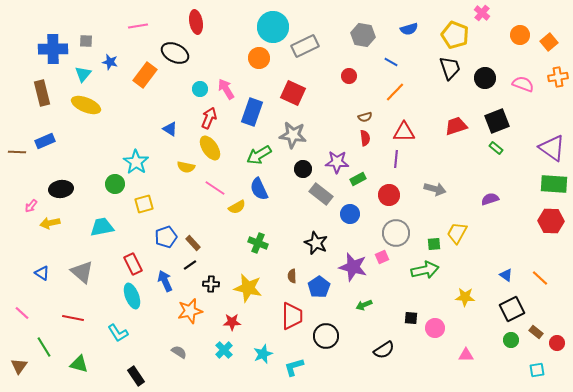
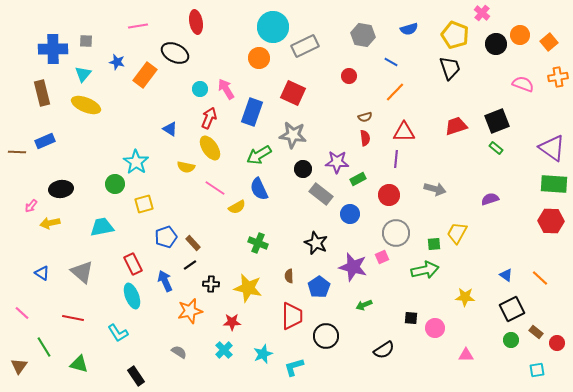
blue star at (110, 62): moved 7 px right
black circle at (485, 78): moved 11 px right, 34 px up
brown semicircle at (292, 276): moved 3 px left
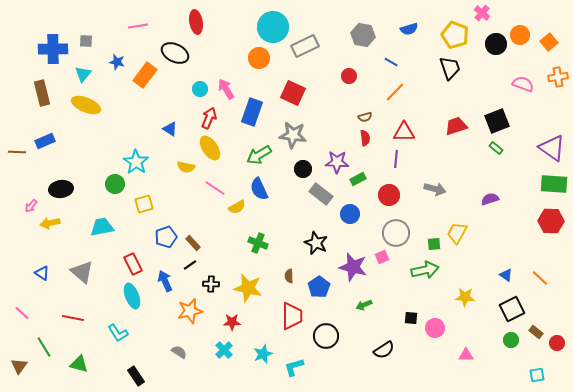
cyan square at (537, 370): moved 5 px down
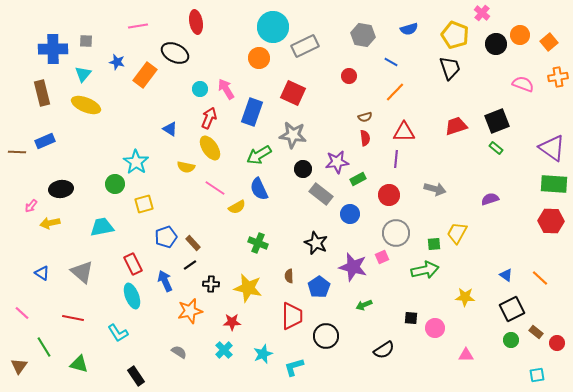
purple star at (337, 162): rotated 10 degrees counterclockwise
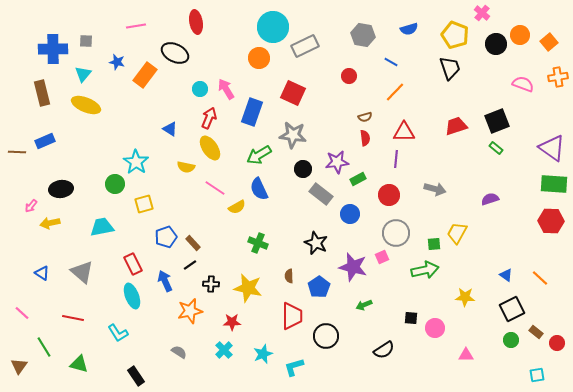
pink line at (138, 26): moved 2 px left
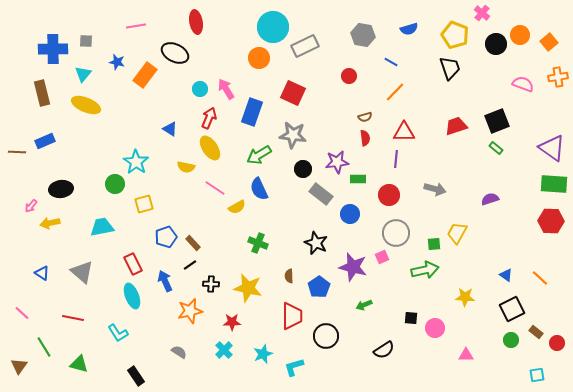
green rectangle at (358, 179): rotated 28 degrees clockwise
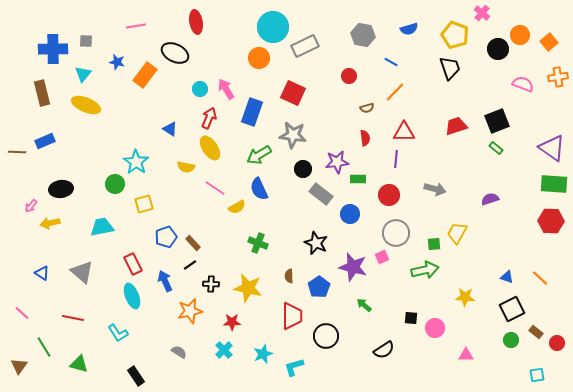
black circle at (496, 44): moved 2 px right, 5 px down
brown semicircle at (365, 117): moved 2 px right, 9 px up
blue triangle at (506, 275): moved 1 px right, 2 px down; rotated 16 degrees counterclockwise
green arrow at (364, 305): rotated 63 degrees clockwise
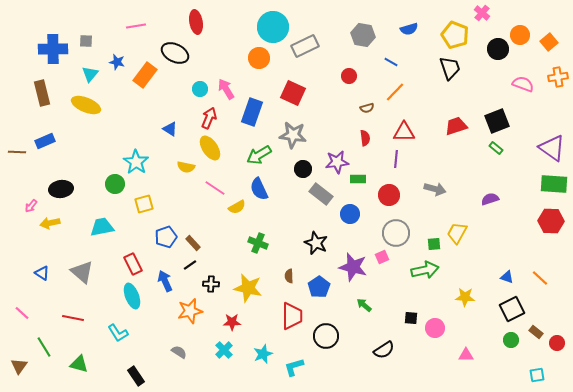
cyan triangle at (83, 74): moved 7 px right
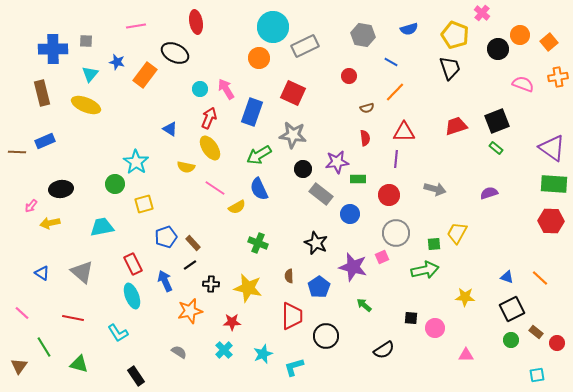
purple semicircle at (490, 199): moved 1 px left, 6 px up
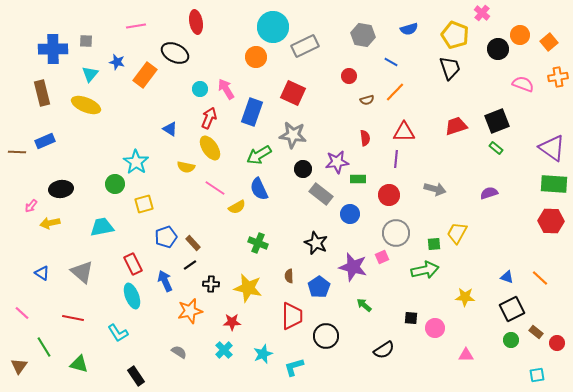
orange circle at (259, 58): moved 3 px left, 1 px up
brown semicircle at (367, 108): moved 8 px up
